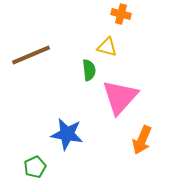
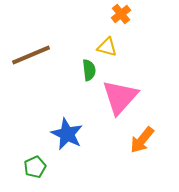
orange cross: rotated 36 degrees clockwise
blue star: rotated 16 degrees clockwise
orange arrow: rotated 16 degrees clockwise
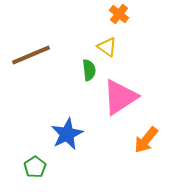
orange cross: moved 2 px left; rotated 12 degrees counterclockwise
yellow triangle: rotated 20 degrees clockwise
pink triangle: rotated 15 degrees clockwise
blue star: rotated 20 degrees clockwise
orange arrow: moved 4 px right
green pentagon: rotated 10 degrees counterclockwise
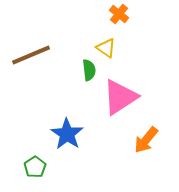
yellow triangle: moved 1 px left, 1 px down
blue star: rotated 12 degrees counterclockwise
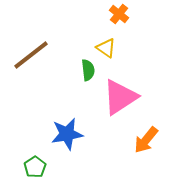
brown line: rotated 15 degrees counterclockwise
green semicircle: moved 1 px left
blue star: rotated 28 degrees clockwise
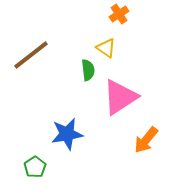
orange cross: rotated 18 degrees clockwise
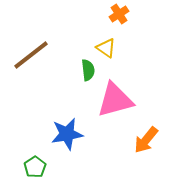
pink triangle: moved 5 px left, 3 px down; rotated 18 degrees clockwise
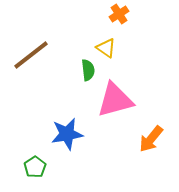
orange arrow: moved 5 px right, 1 px up
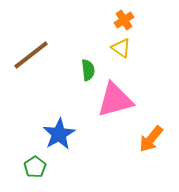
orange cross: moved 5 px right, 6 px down
yellow triangle: moved 15 px right
blue star: moved 8 px left; rotated 20 degrees counterclockwise
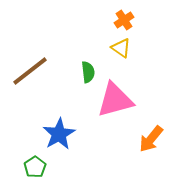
brown line: moved 1 px left, 16 px down
green semicircle: moved 2 px down
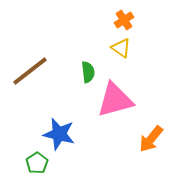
blue star: rotated 28 degrees counterclockwise
green pentagon: moved 2 px right, 4 px up
